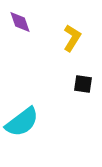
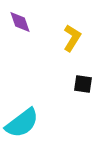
cyan semicircle: moved 1 px down
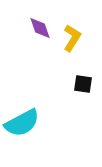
purple diamond: moved 20 px right, 6 px down
cyan semicircle: rotated 9 degrees clockwise
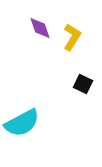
yellow L-shape: moved 1 px up
black square: rotated 18 degrees clockwise
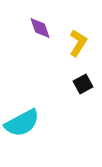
yellow L-shape: moved 6 px right, 6 px down
black square: rotated 36 degrees clockwise
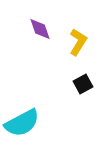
purple diamond: moved 1 px down
yellow L-shape: moved 1 px up
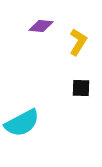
purple diamond: moved 1 px right, 3 px up; rotated 65 degrees counterclockwise
black square: moved 2 px left, 4 px down; rotated 30 degrees clockwise
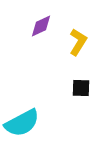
purple diamond: rotated 30 degrees counterclockwise
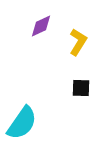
cyan semicircle: rotated 27 degrees counterclockwise
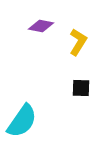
purple diamond: rotated 35 degrees clockwise
cyan semicircle: moved 2 px up
